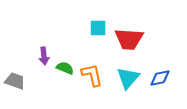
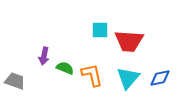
cyan square: moved 2 px right, 2 px down
red trapezoid: moved 2 px down
purple arrow: rotated 18 degrees clockwise
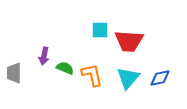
gray trapezoid: moved 1 px left, 8 px up; rotated 110 degrees counterclockwise
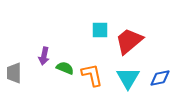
red trapezoid: rotated 136 degrees clockwise
cyan triangle: rotated 10 degrees counterclockwise
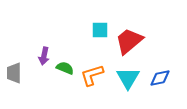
orange L-shape: rotated 95 degrees counterclockwise
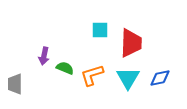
red trapezoid: moved 2 px right, 2 px down; rotated 132 degrees clockwise
gray trapezoid: moved 1 px right, 11 px down
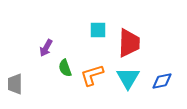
cyan square: moved 2 px left
red trapezoid: moved 2 px left
purple arrow: moved 2 px right, 8 px up; rotated 18 degrees clockwise
green semicircle: rotated 132 degrees counterclockwise
blue diamond: moved 2 px right, 3 px down
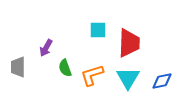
gray trapezoid: moved 3 px right, 17 px up
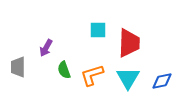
green semicircle: moved 1 px left, 2 px down
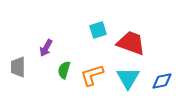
cyan square: rotated 18 degrees counterclockwise
red trapezoid: moved 2 px right; rotated 72 degrees counterclockwise
green semicircle: rotated 36 degrees clockwise
